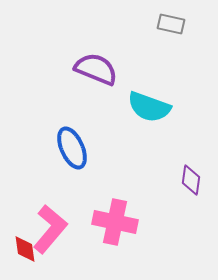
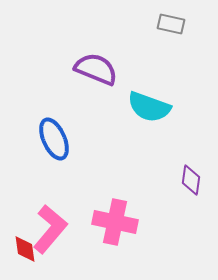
blue ellipse: moved 18 px left, 9 px up
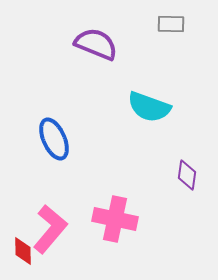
gray rectangle: rotated 12 degrees counterclockwise
purple semicircle: moved 25 px up
purple diamond: moved 4 px left, 5 px up
pink cross: moved 3 px up
red diamond: moved 2 px left, 2 px down; rotated 8 degrees clockwise
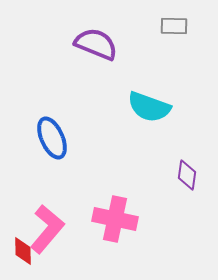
gray rectangle: moved 3 px right, 2 px down
blue ellipse: moved 2 px left, 1 px up
pink L-shape: moved 3 px left
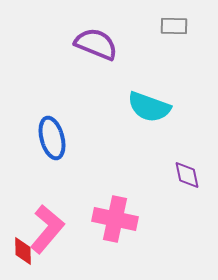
blue ellipse: rotated 9 degrees clockwise
purple diamond: rotated 20 degrees counterclockwise
